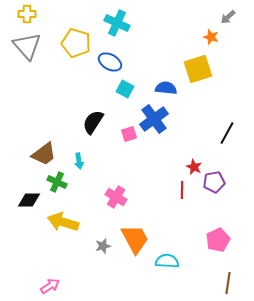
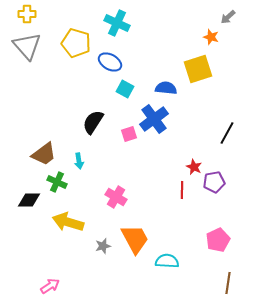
yellow arrow: moved 5 px right
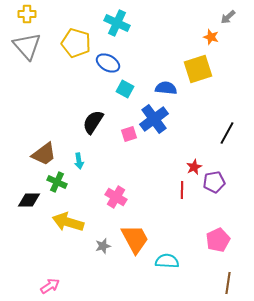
blue ellipse: moved 2 px left, 1 px down
red star: rotated 21 degrees clockwise
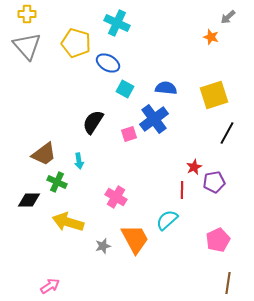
yellow square: moved 16 px right, 26 px down
cyan semicircle: moved 41 px up; rotated 45 degrees counterclockwise
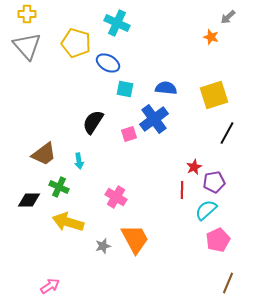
cyan square: rotated 18 degrees counterclockwise
green cross: moved 2 px right, 5 px down
cyan semicircle: moved 39 px right, 10 px up
brown line: rotated 15 degrees clockwise
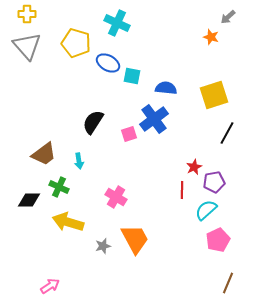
cyan square: moved 7 px right, 13 px up
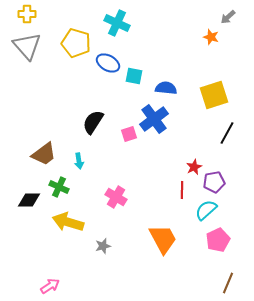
cyan square: moved 2 px right
orange trapezoid: moved 28 px right
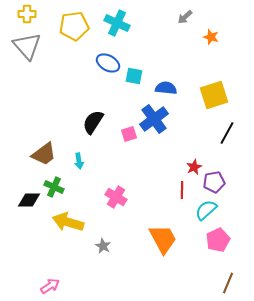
gray arrow: moved 43 px left
yellow pentagon: moved 2 px left, 17 px up; rotated 24 degrees counterclockwise
green cross: moved 5 px left
gray star: rotated 28 degrees counterclockwise
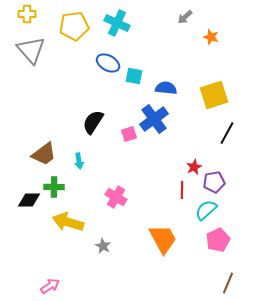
gray triangle: moved 4 px right, 4 px down
green cross: rotated 24 degrees counterclockwise
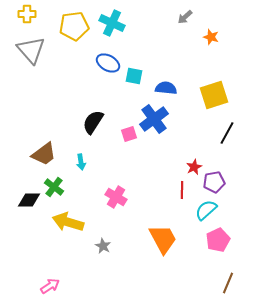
cyan cross: moved 5 px left
cyan arrow: moved 2 px right, 1 px down
green cross: rotated 36 degrees clockwise
